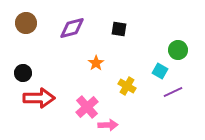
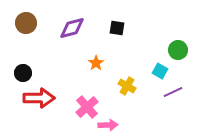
black square: moved 2 px left, 1 px up
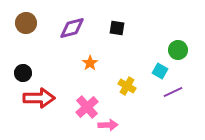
orange star: moved 6 px left
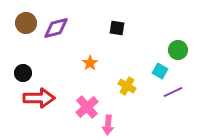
purple diamond: moved 16 px left
pink arrow: rotated 96 degrees clockwise
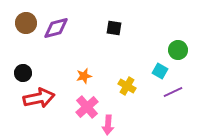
black square: moved 3 px left
orange star: moved 6 px left, 13 px down; rotated 21 degrees clockwise
red arrow: rotated 12 degrees counterclockwise
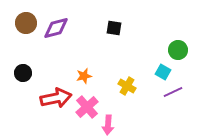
cyan square: moved 3 px right, 1 px down
red arrow: moved 17 px right
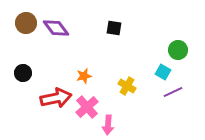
purple diamond: rotated 68 degrees clockwise
